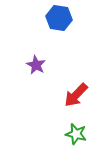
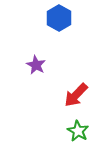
blue hexagon: rotated 20 degrees clockwise
green star: moved 2 px right, 3 px up; rotated 15 degrees clockwise
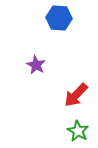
blue hexagon: rotated 25 degrees counterclockwise
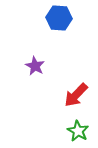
purple star: moved 1 px left, 1 px down
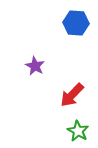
blue hexagon: moved 17 px right, 5 px down
red arrow: moved 4 px left
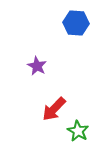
purple star: moved 2 px right
red arrow: moved 18 px left, 14 px down
